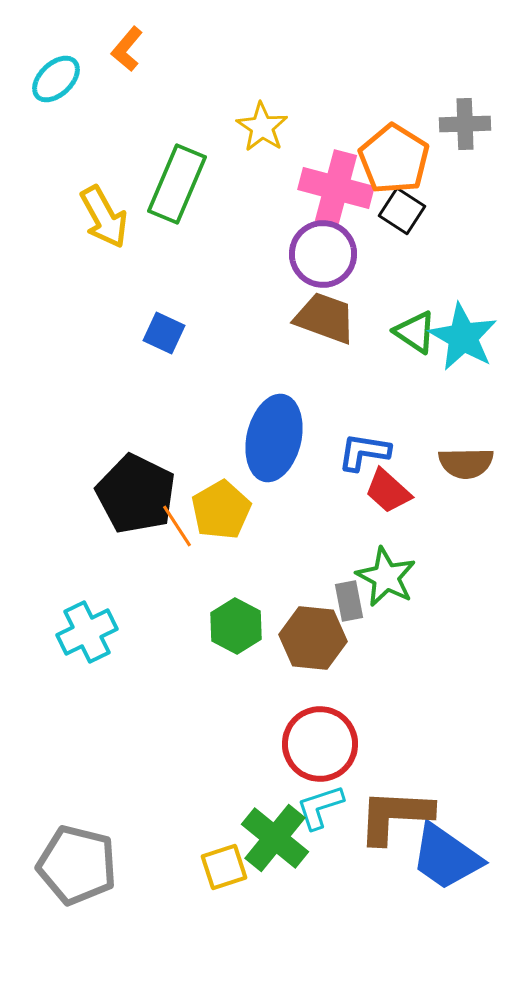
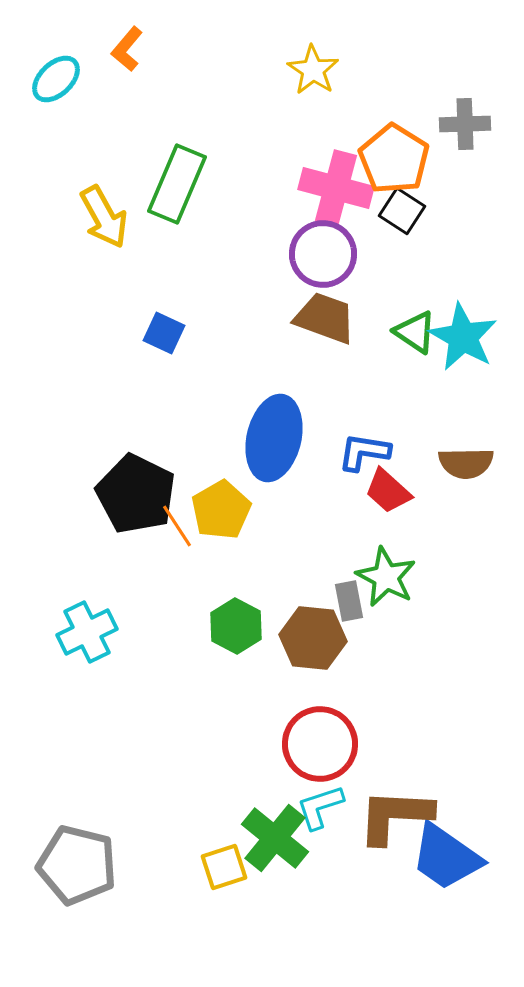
yellow star: moved 51 px right, 57 px up
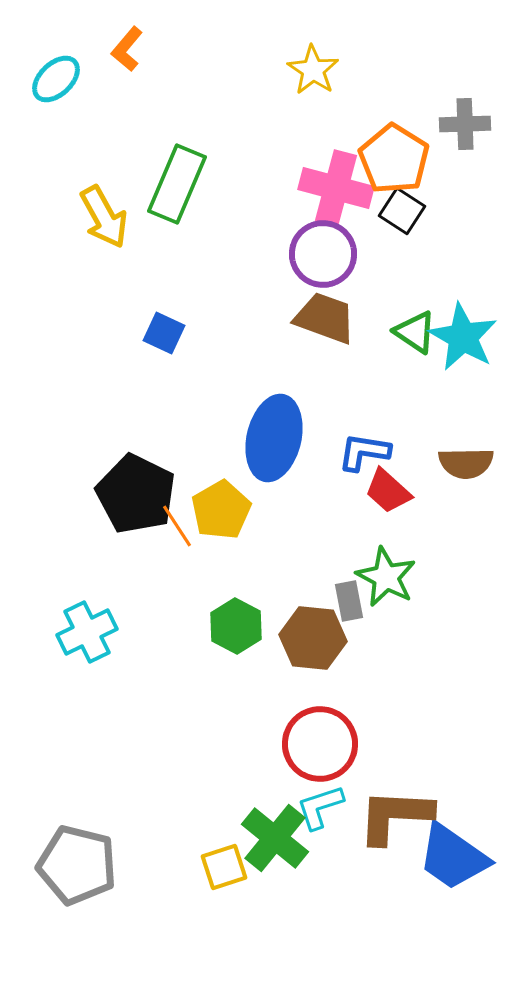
blue trapezoid: moved 7 px right
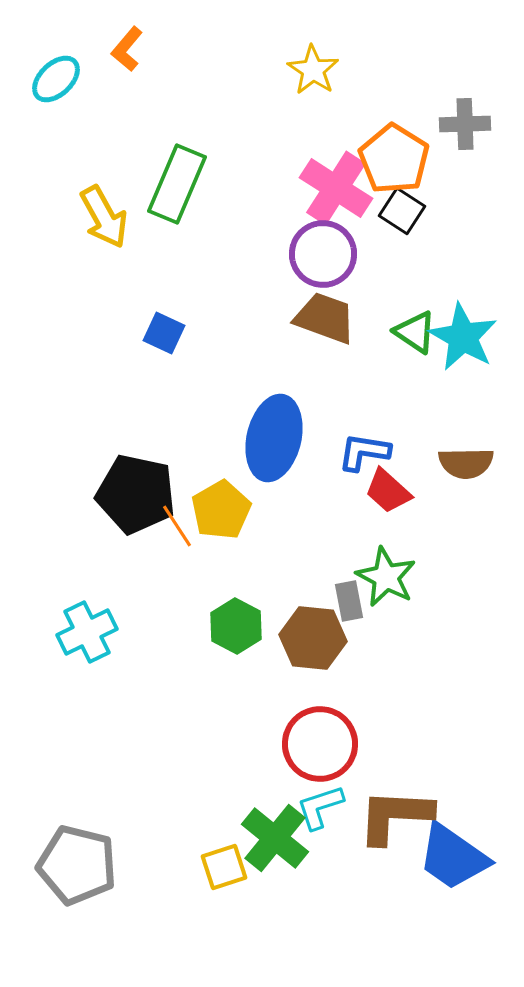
pink cross: rotated 18 degrees clockwise
black pentagon: rotated 14 degrees counterclockwise
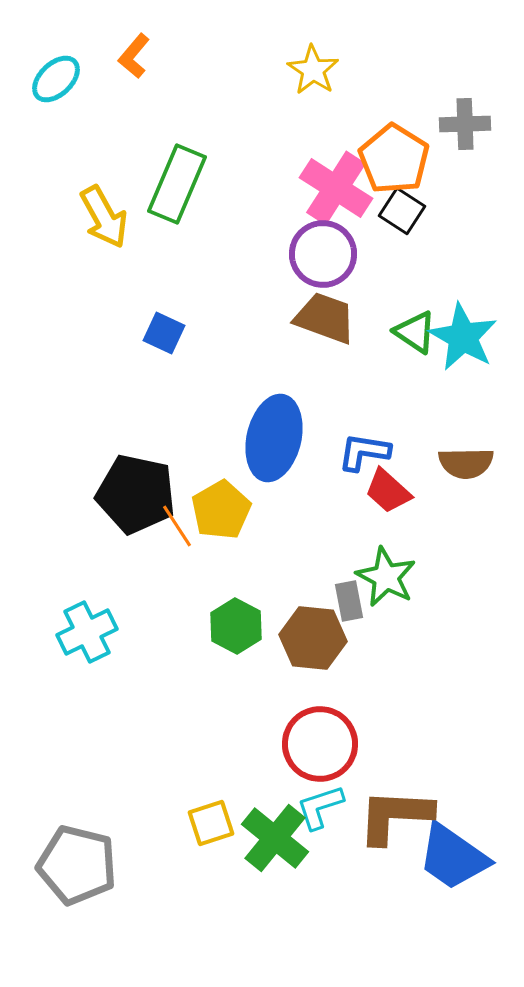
orange L-shape: moved 7 px right, 7 px down
yellow square: moved 13 px left, 44 px up
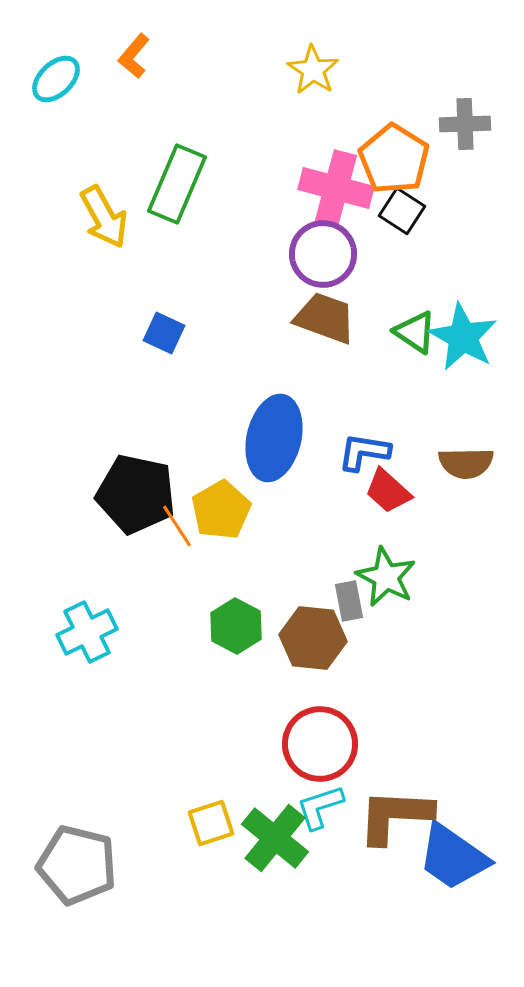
pink cross: rotated 18 degrees counterclockwise
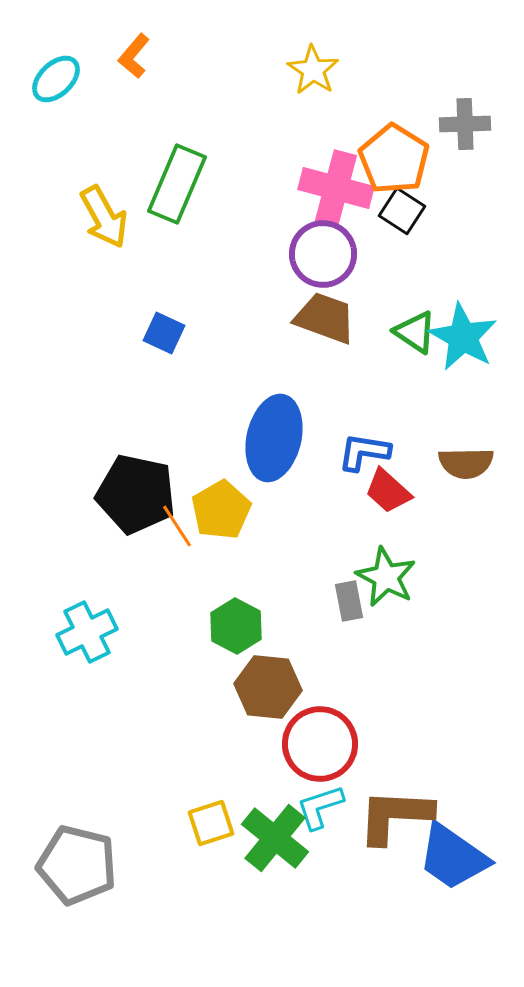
brown hexagon: moved 45 px left, 49 px down
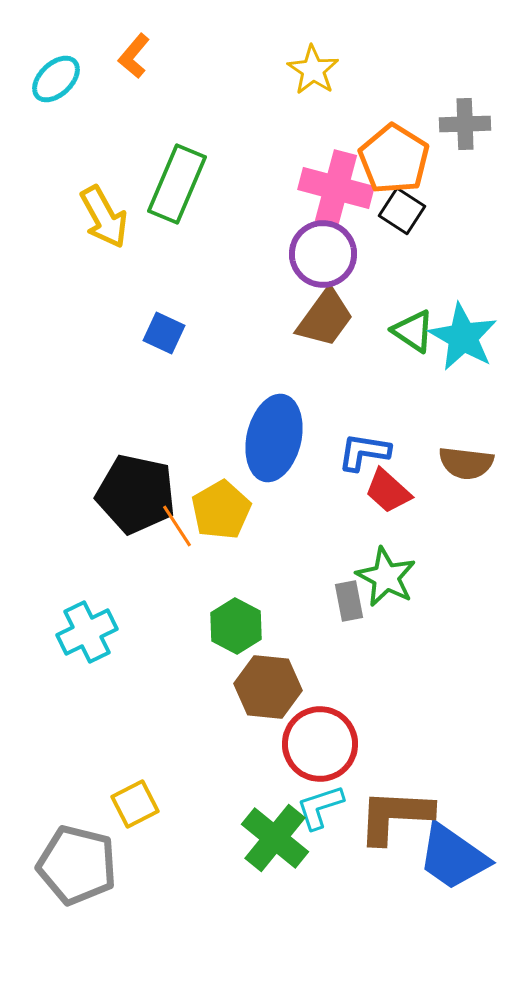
brown trapezoid: rotated 106 degrees clockwise
green triangle: moved 2 px left, 1 px up
brown semicircle: rotated 8 degrees clockwise
yellow square: moved 76 px left, 19 px up; rotated 9 degrees counterclockwise
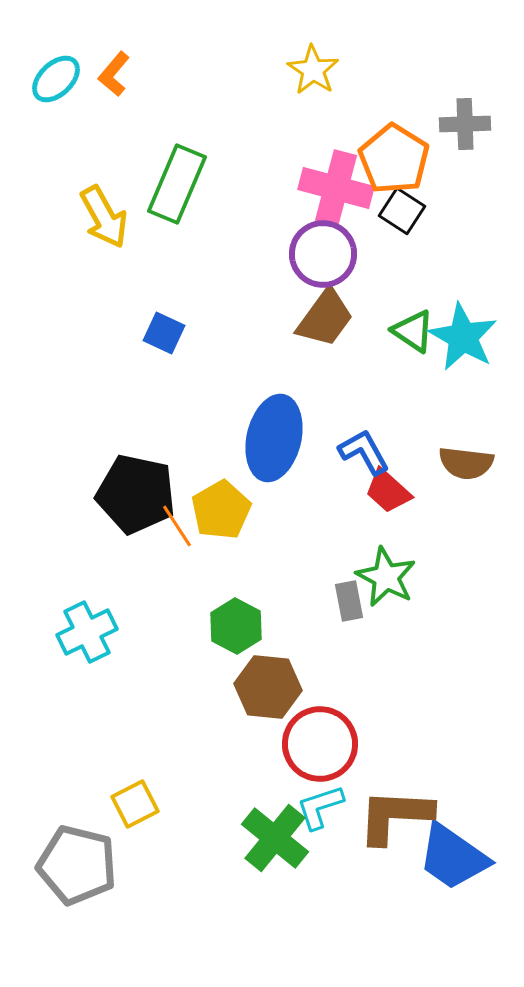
orange L-shape: moved 20 px left, 18 px down
blue L-shape: rotated 52 degrees clockwise
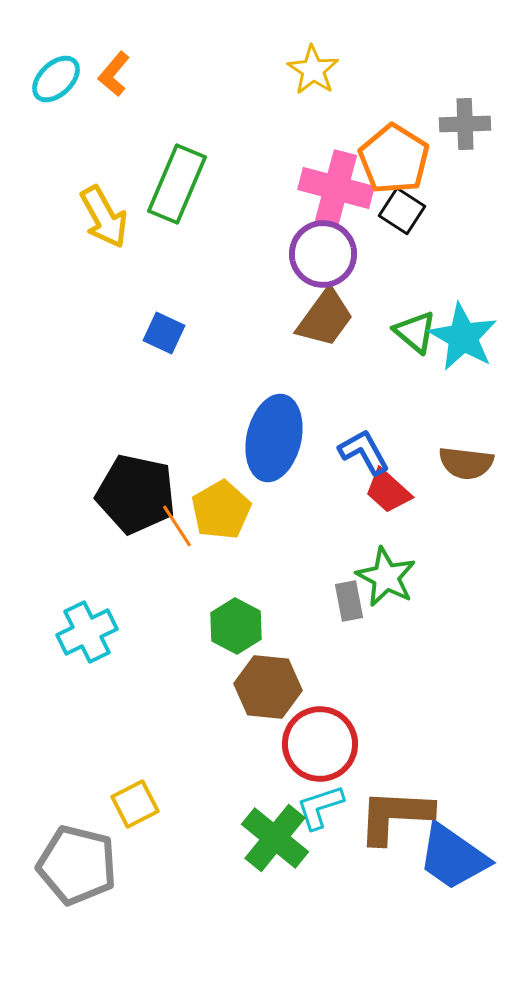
green triangle: moved 2 px right, 1 px down; rotated 6 degrees clockwise
